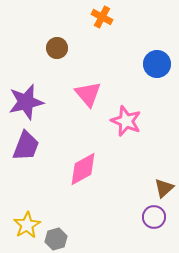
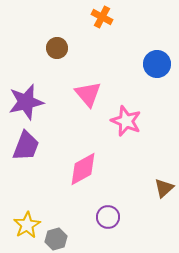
purple circle: moved 46 px left
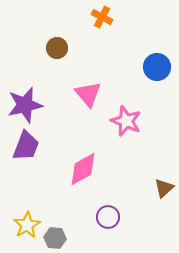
blue circle: moved 3 px down
purple star: moved 1 px left, 3 px down
gray hexagon: moved 1 px left, 1 px up; rotated 20 degrees clockwise
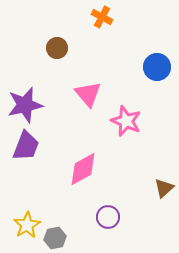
gray hexagon: rotated 15 degrees counterclockwise
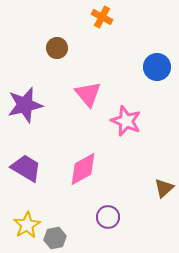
purple trapezoid: moved 22 px down; rotated 80 degrees counterclockwise
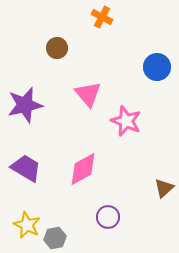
yellow star: rotated 16 degrees counterclockwise
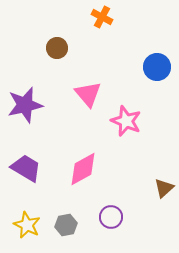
purple circle: moved 3 px right
gray hexagon: moved 11 px right, 13 px up
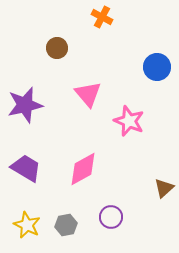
pink star: moved 3 px right
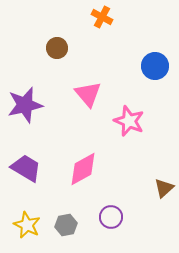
blue circle: moved 2 px left, 1 px up
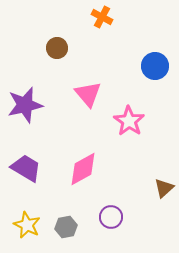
pink star: rotated 12 degrees clockwise
gray hexagon: moved 2 px down
